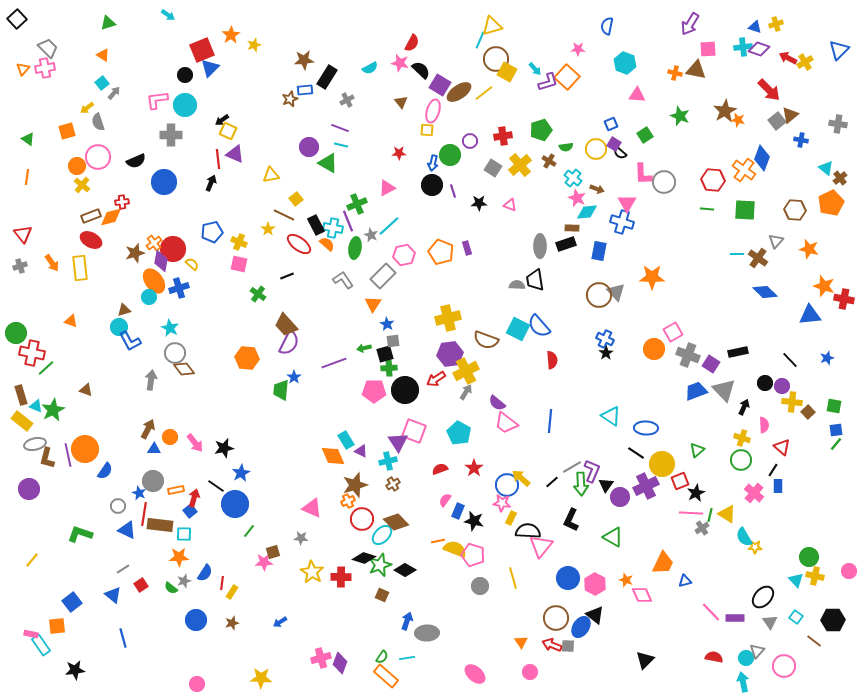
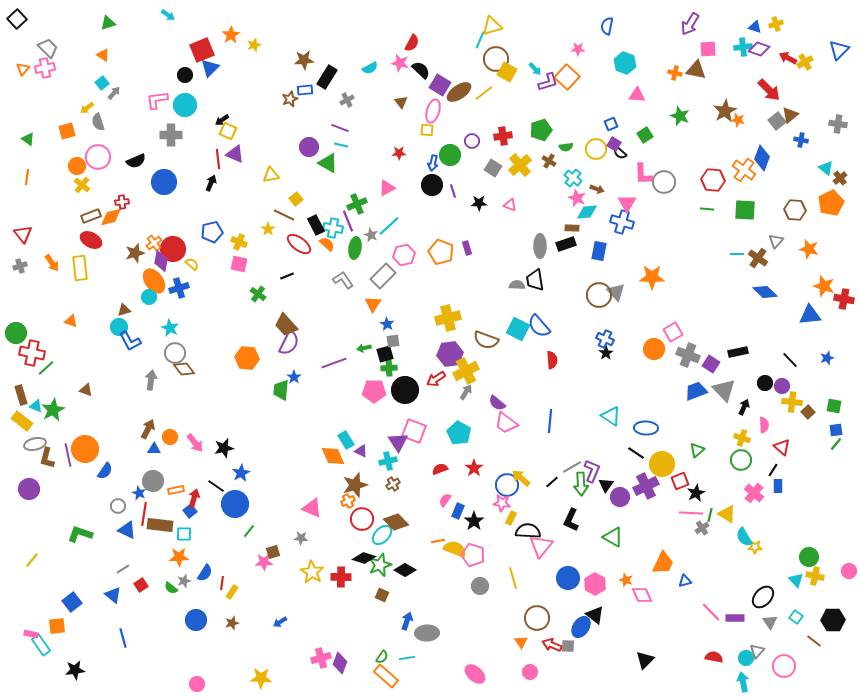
purple circle at (470, 141): moved 2 px right
black star at (474, 521): rotated 24 degrees clockwise
brown circle at (556, 618): moved 19 px left
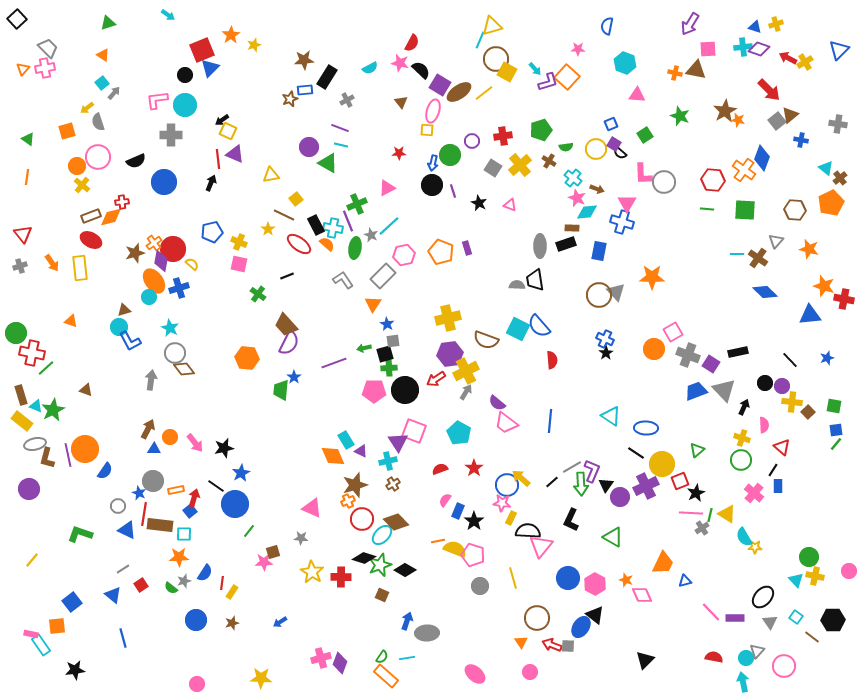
black star at (479, 203): rotated 28 degrees clockwise
brown line at (814, 641): moved 2 px left, 4 px up
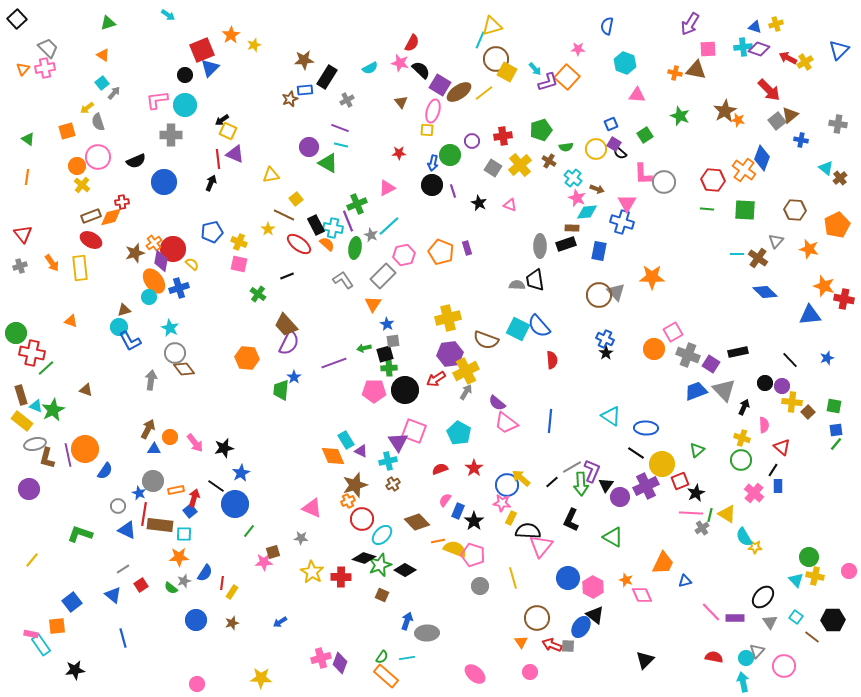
orange pentagon at (831, 203): moved 6 px right, 22 px down
brown diamond at (396, 522): moved 21 px right
pink hexagon at (595, 584): moved 2 px left, 3 px down
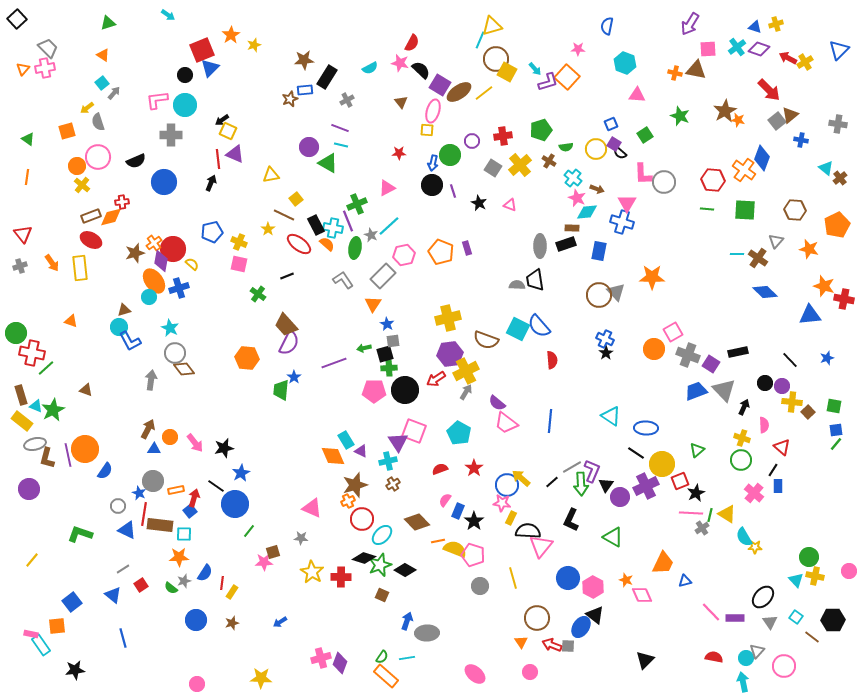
cyan cross at (743, 47): moved 6 px left; rotated 30 degrees counterclockwise
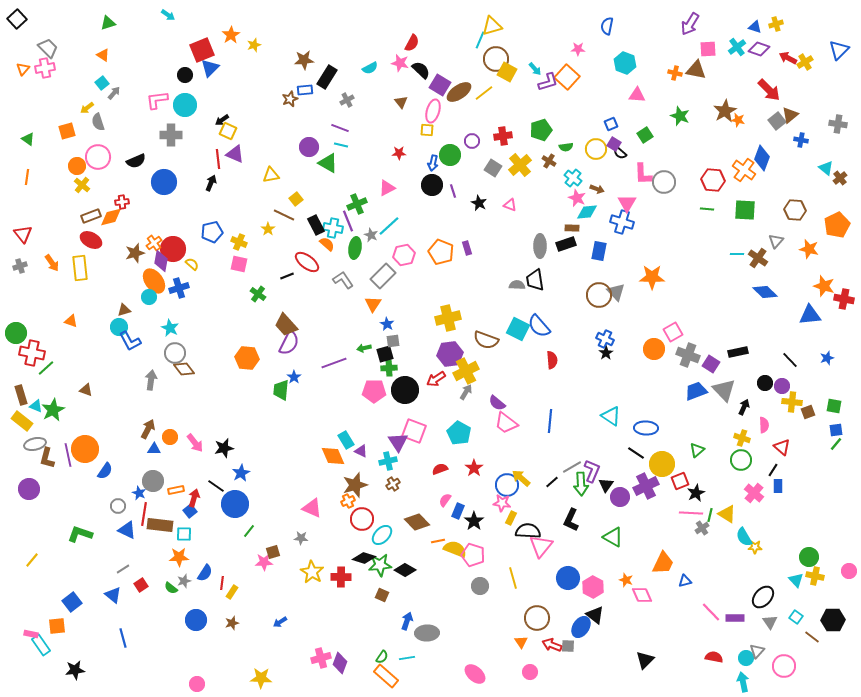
red ellipse at (299, 244): moved 8 px right, 18 px down
brown square at (808, 412): rotated 24 degrees clockwise
green star at (380, 565): rotated 15 degrees clockwise
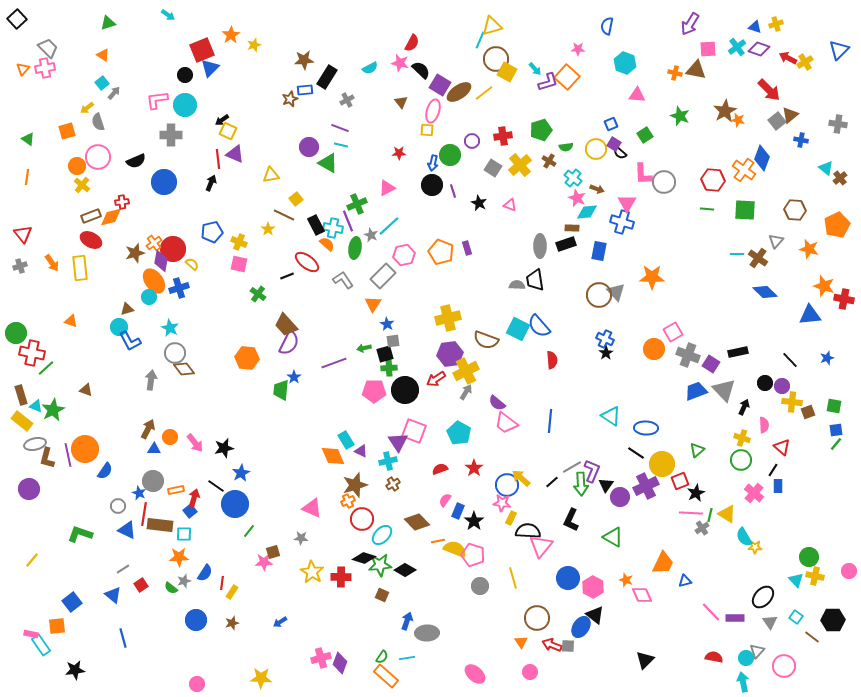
brown triangle at (124, 310): moved 3 px right, 1 px up
